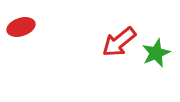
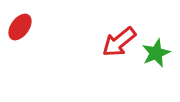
red ellipse: moved 1 px left; rotated 36 degrees counterclockwise
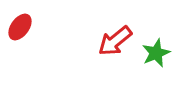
red arrow: moved 4 px left, 1 px up
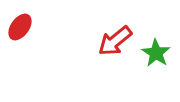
green star: rotated 16 degrees counterclockwise
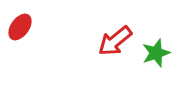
green star: rotated 20 degrees clockwise
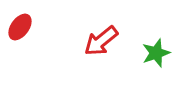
red arrow: moved 14 px left
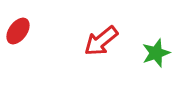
red ellipse: moved 2 px left, 4 px down
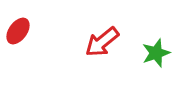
red arrow: moved 1 px right, 1 px down
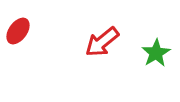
green star: rotated 12 degrees counterclockwise
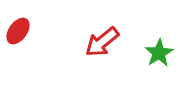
green star: moved 3 px right
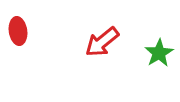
red ellipse: rotated 44 degrees counterclockwise
